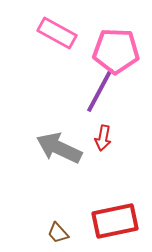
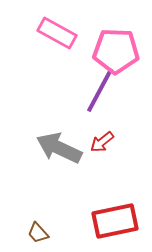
red arrow: moved 1 px left, 4 px down; rotated 40 degrees clockwise
brown trapezoid: moved 20 px left
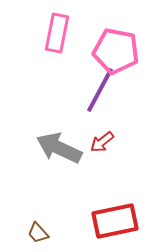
pink rectangle: rotated 72 degrees clockwise
pink pentagon: rotated 9 degrees clockwise
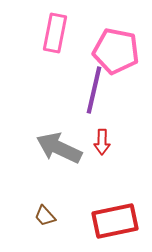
pink rectangle: moved 2 px left
purple line: moved 6 px left; rotated 15 degrees counterclockwise
red arrow: rotated 50 degrees counterclockwise
brown trapezoid: moved 7 px right, 17 px up
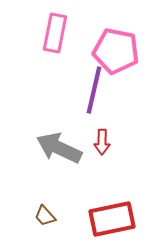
red rectangle: moved 3 px left, 2 px up
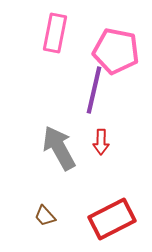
red arrow: moved 1 px left
gray arrow: rotated 36 degrees clockwise
red rectangle: rotated 15 degrees counterclockwise
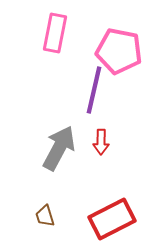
pink pentagon: moved 3 px right
gray arrow: rotated 57 degrees clockwise
brown trapezoid: rotated 25 degrees clockwise
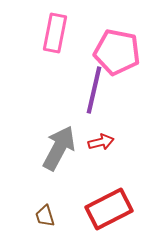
pink pentagon: moved 2 px left, 1 px down
red arrow: rotated 105 degrees counterclockwise
red rectangle: moved 3 px left, 10 px up
